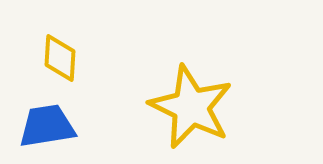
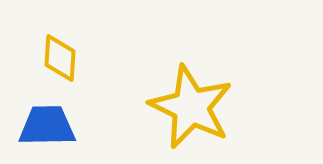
blue trapezoid: rotated 8 degrees clockwise
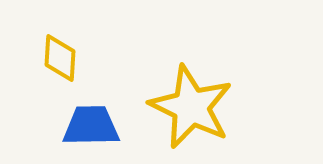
blue trapezoid: moved 44 px right
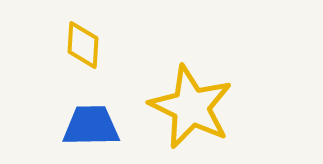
yellow diamond: moved 23 px right, 13 px up
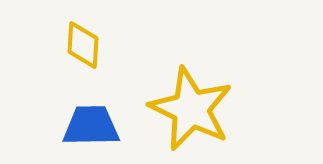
yellow star: moved 2 px down
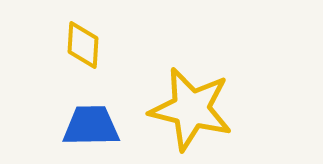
yellow star: rotated 12 degrees counterclockwise
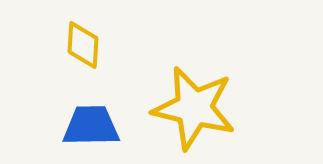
yellow star: moved 3 px right, 1 px up
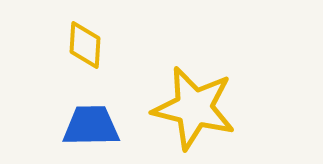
yellow diamond: moved 2 px right
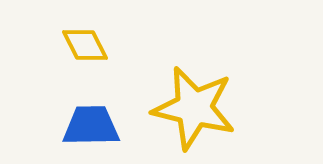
yellow diamond: rotated 30 degrees counterclockwise
